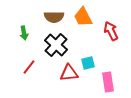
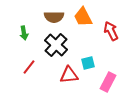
red triangle: moved 2 px down
pink rectangle: rotated 36 degrees clockwise
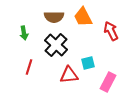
red line: rotated 21 degrees counterclockwise
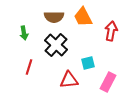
red arrow: rotated 36 degrees clockwise
red triangle: moved 5 px down
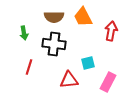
black cross: moved 2 px left, 1 px up; rotated 35 degrees counterclockwise
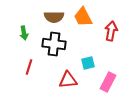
red triangle: moved 1 px left
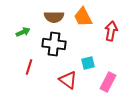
green arrow: moved 1 px left, 1 px up; rotated 104 degrees counterclockwise
red triangle: rotated 42 degrees clockwise
